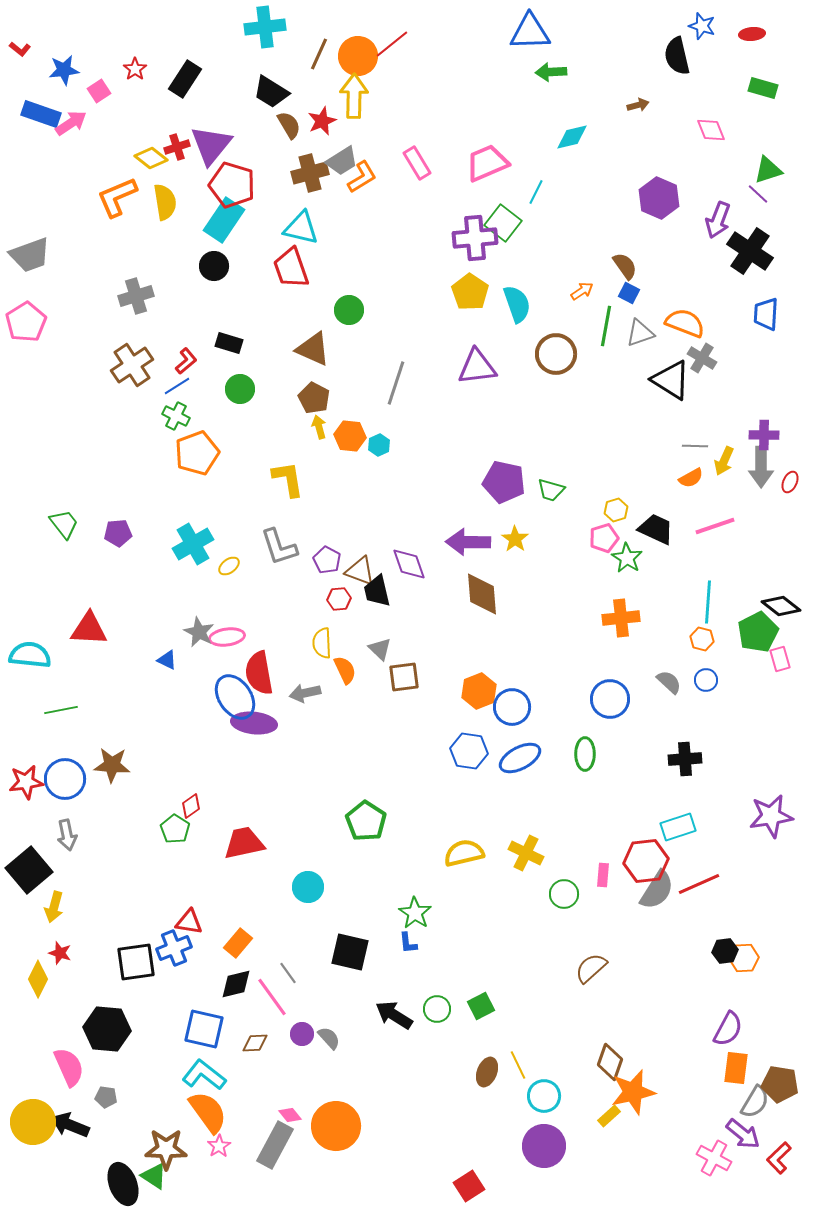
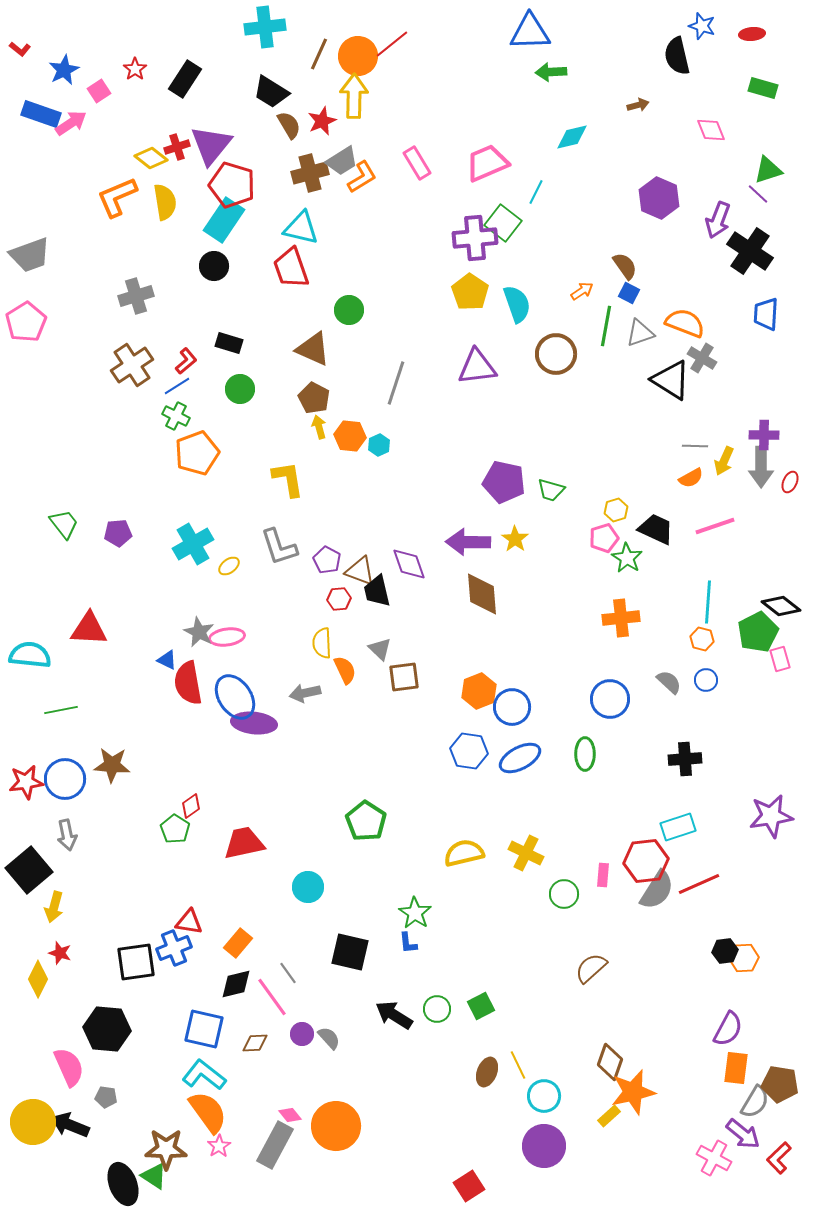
blue star at (64, 70): rotated 20 degrees counterclockwise
red semicircle at (259, 673): moved 71 px left, 10 px down
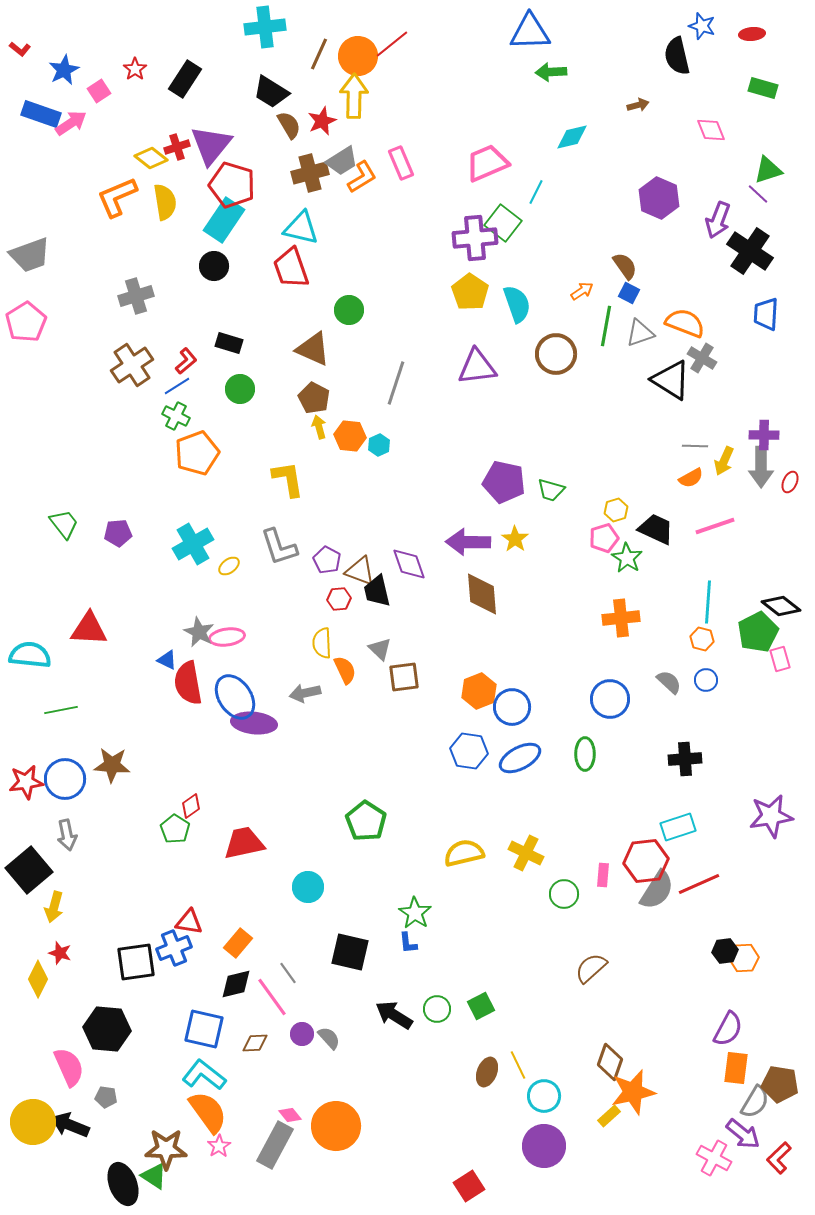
pink rectangle at (417, 163): moved 16 px left; rotated 8 degrees clockwise
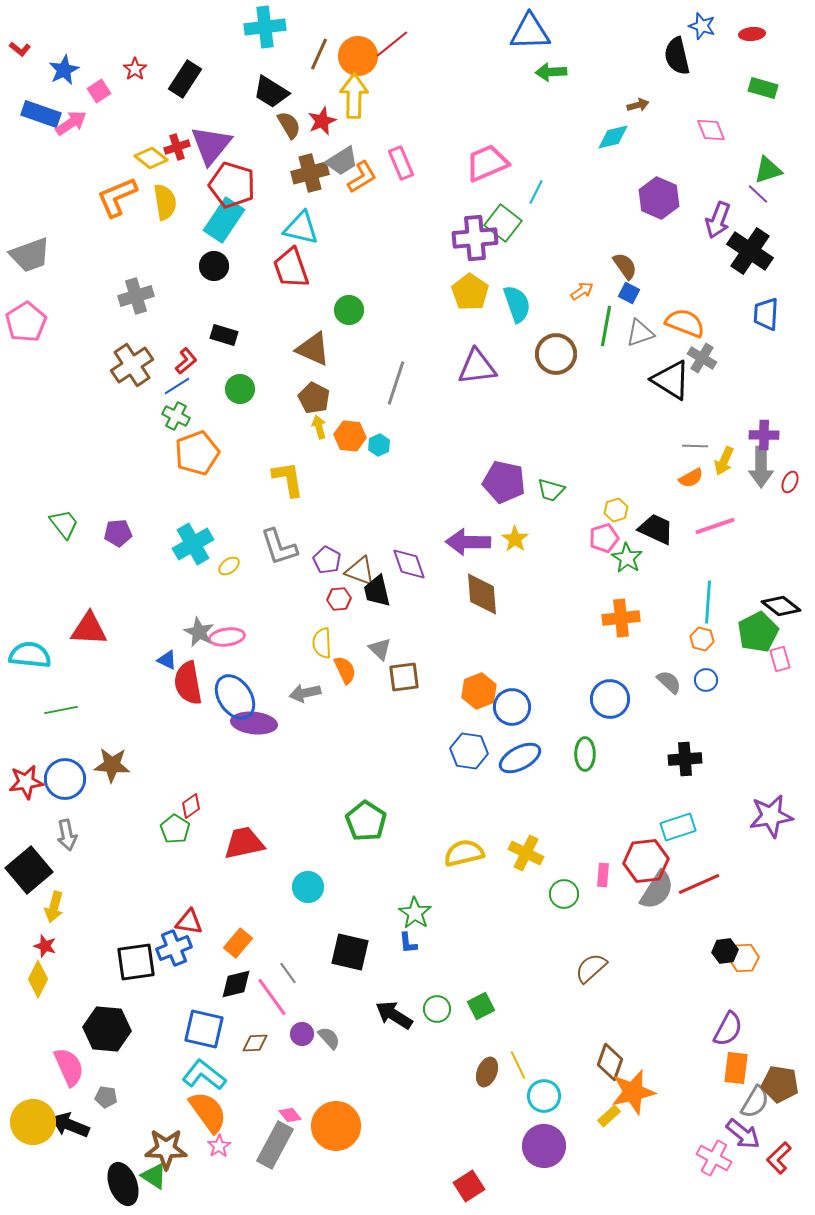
cyan diamond at (572, 137): moved 41 px right
black rectangle at (229, 343): moved 5 px left, 8 px up
red star at (60, 953): moved 15 px left, 7 px up
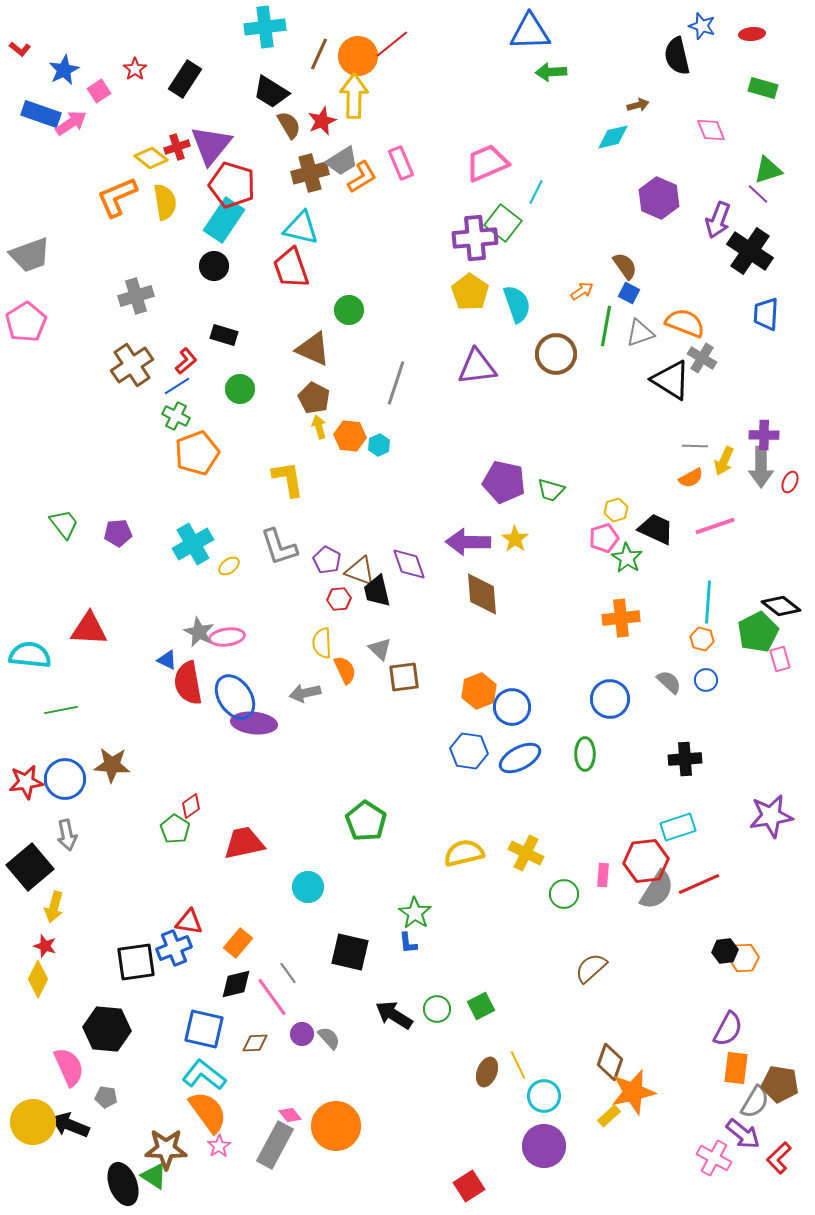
black square at (29, 870): moved 1 px right, 3 px up
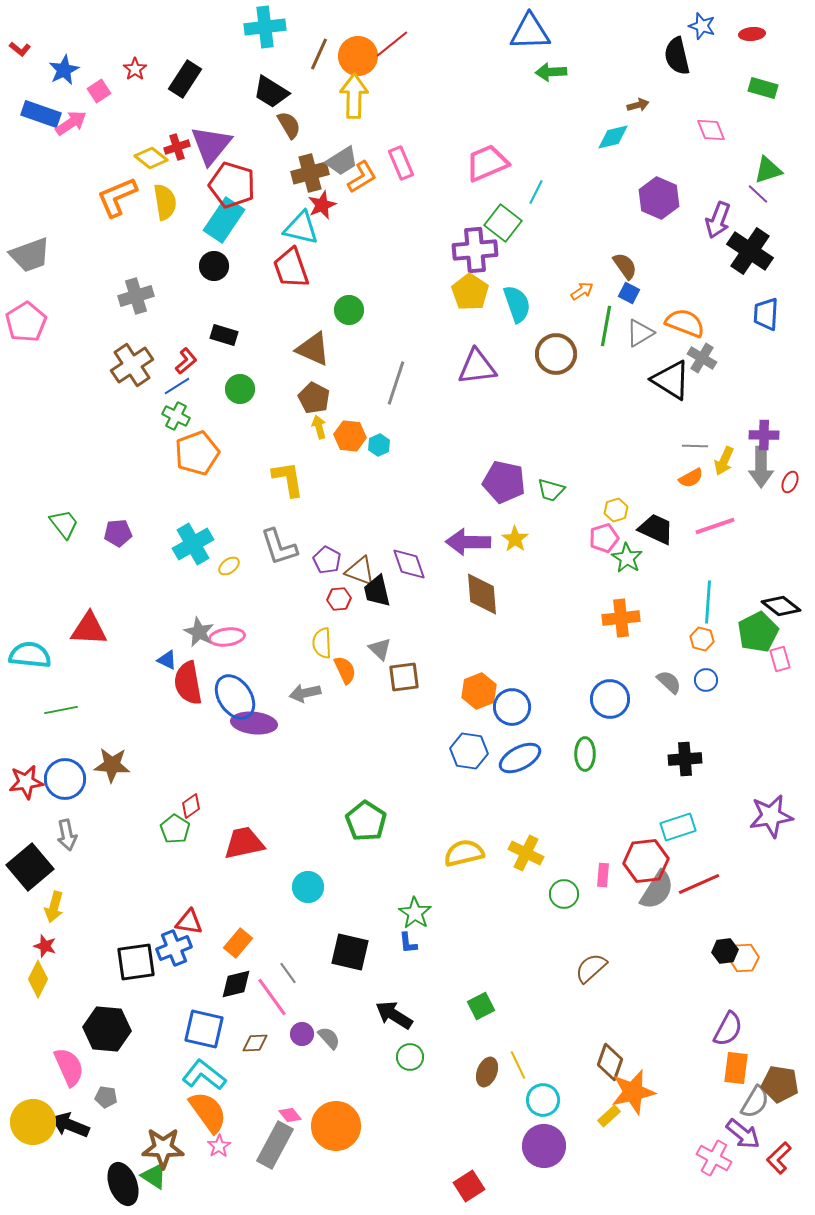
red star at (322, 121): moved 84 px down
purple cross at (475, 238): moved 12 px down
gray triangle at (640, 333): rotated 12 degrees counterclockwise
green circle at (437, 1009): moved 27 px left, 48 px down
cyan circle at (544, 1096): moved 1 px left, 4 px down
brown star at (166, 1149): moved 3 px left, 1 px up
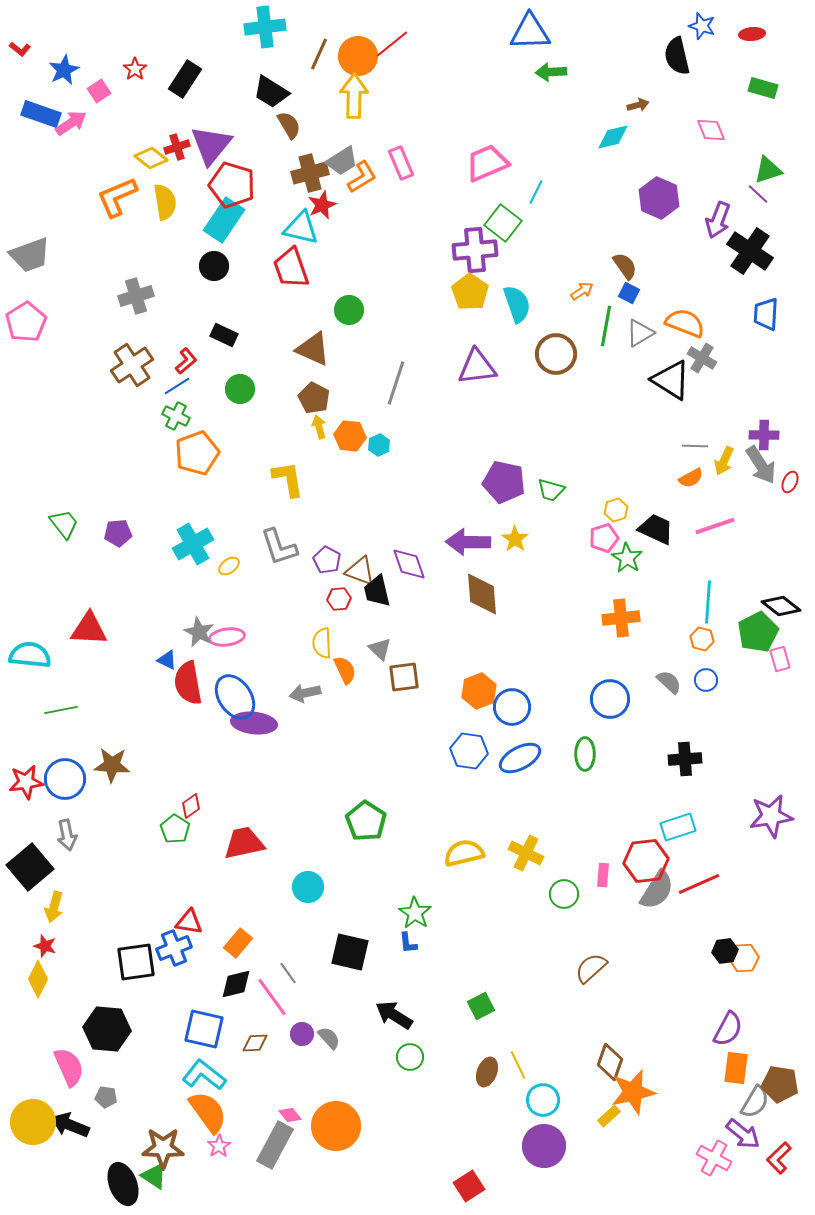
black rectangle at (224, 335): rotated 8 degrees clockwise
gray arrow at (761, 467): moved 2 px up; rotated 33 degrees counterclockwise
